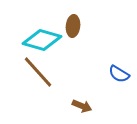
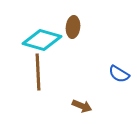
brown ellipse: moved 1 px down
brown line: rotated 39 degrees clockwise
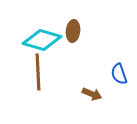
brown ellipse: moved 4 px down
blue semicircle: rotated 40 degrees clockwise
brown arrow: moved 10 px right, 12 px up
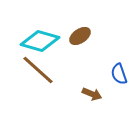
brown ellipse: moved 7 px right, 5 px down; rotated 50 degrees clockwise
cyan diamond: moved 2 px left, 1 px down
brown line: moved 2 px up; rotated 45 degrees counterclockwise
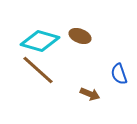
brown ellipse: rotated 55 degrees clockwise
brown arrow: moved 2 px left
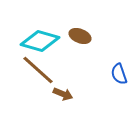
brown arrow: moved 27 px left
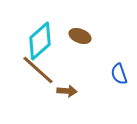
cyan diamond: rotated 57 degrees counterclockwise
brown arrow: moved 4 px right, 3 px up; rotated 18 degrees counterclockwise
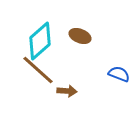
blue semicircle: rotated 130 degrees clockwise
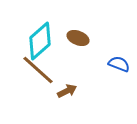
brown ellipse: moved 2 px left, 2 px down
blue semicircle: moved 10 px up
brown arrow: rotated 30 degrees counterclockwise
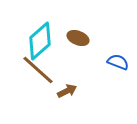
blue semicircle: moved 1 px left, 2 px up
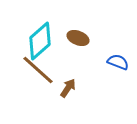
brown arrow: moved 1 px right, 3 px up; rotated 30 degrees counterclockwise
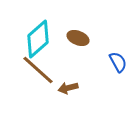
cyan diamond: moved 2 px left, 2 px up
blue semicircle: rotated 40 degrees clockwise
brown arrow: rotated 138 degrees counterclockwise
